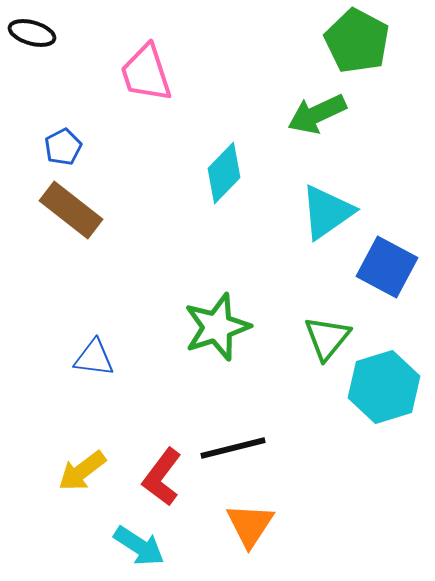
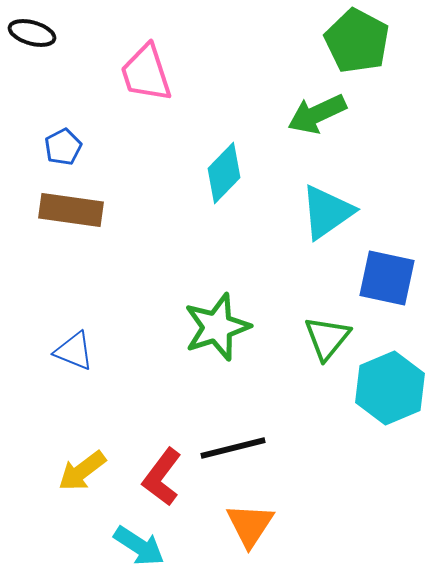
brown rectangle: rotated 30 degrees counterclockwise
blue square: moved 11 px down; rotated 16 degrees counterclockwise
blue triangle: moved 20 px left, 7 px up; rotated 15 degrees clockwise
cyan hexagon: moved 6 px right, 1 px down; rotated 6 degrees counterclockwise
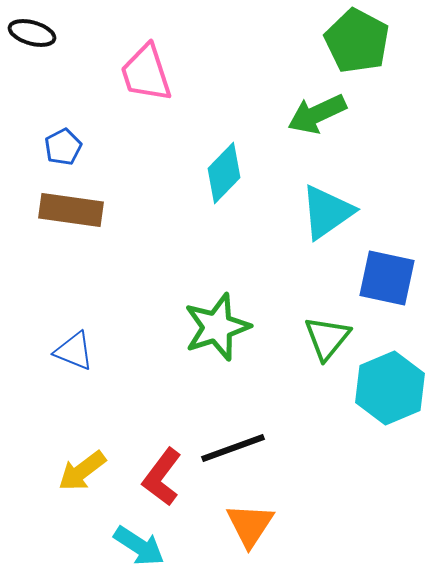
black line: rotated 6 degrees counterclockwise
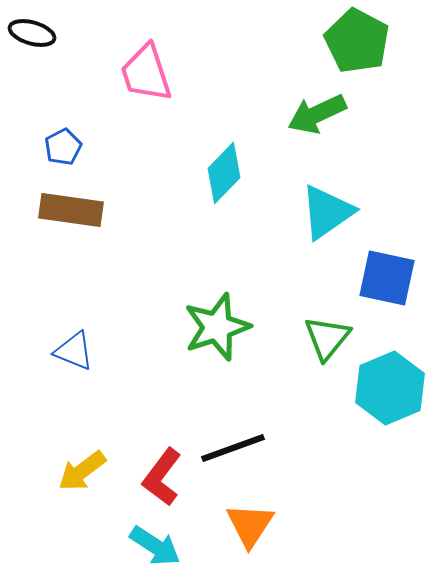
cyan arrow: moved 16 px right
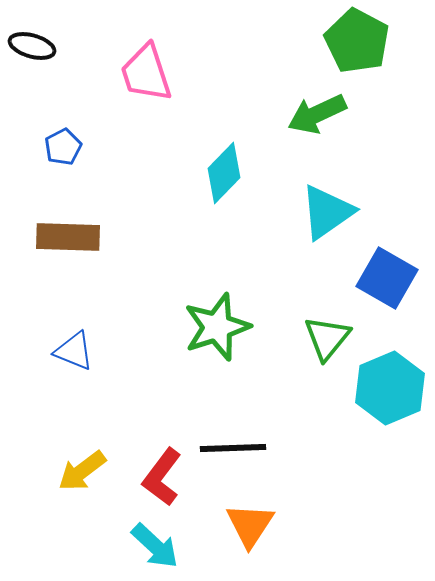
black ellipse: moved 13 px down
brown rectangle: moved 3 px left, 27 px down; rotated 6 degrees counterclockwise
blue square: rotated 18 degrees clockwise
black line: rotated 18 degrees clockwise
cyan arrow: rotated 10 degrees clockwise
